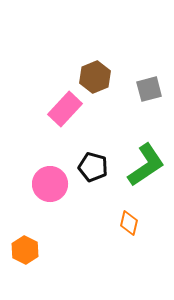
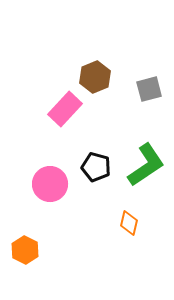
black pentagon: moved 3 px right
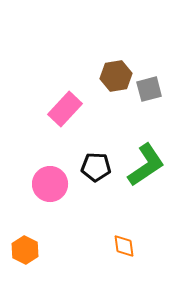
brown hexagon: moved 21 px right, 1 px up; rotated 12 degrees clockwise
black pentagon: rotated 12 degrees counterclockwise
orange diamond: moved 5 px left, 23 px down; rotated 20 degrees counterclockwise
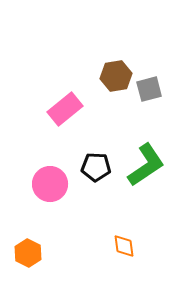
pink rectangle: rotated 8 degrees clockwise
orange hexagon: moved 3 px right, 3 px down
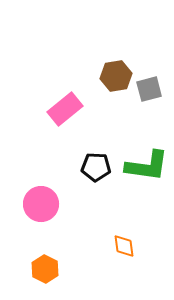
green L-shape: moved 1 px right, 1 px down; rotated 42 degrees clockwise
pink circle: moved 9 px left, 20 px down
orange hexagon: moved 17 px right, 16 px down
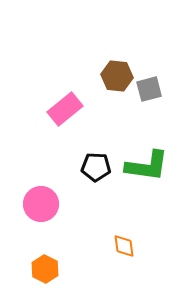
brown hexagon: moved 1 px right; rotated 16 degrees clockwise
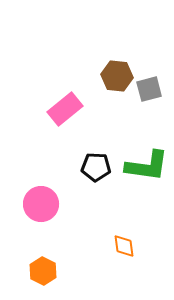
orange hexagon: moved 2 px left, 2 px down
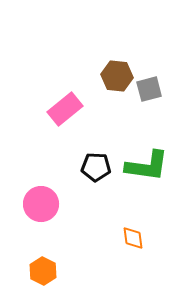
orange diamond: moved 9 px right, 8 px up
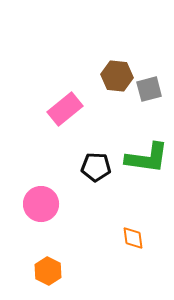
green L-shape: moved 8 px up
orange hexagon: moved 5 px right
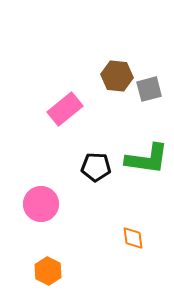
green L-shape: moved 1 px down
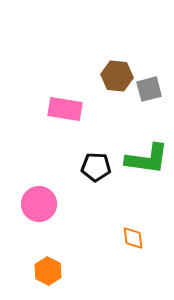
pink rectangle: rotated 48 degrees clockwise
pink circle: moved 2 px left
